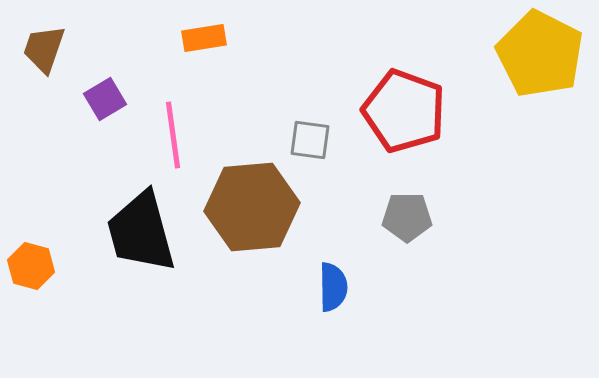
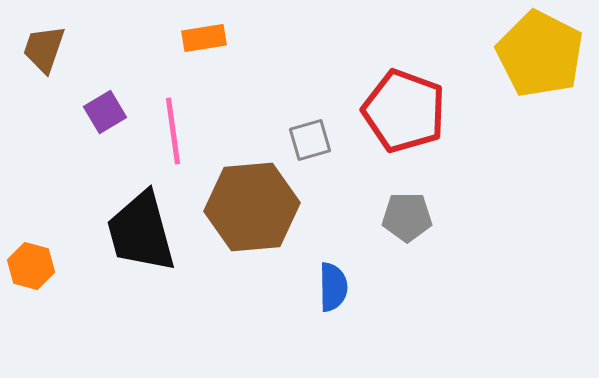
purple square: moved 13 px down
pink line: moved 4 px up
gray square: rotated 24 degrees counterclockwise
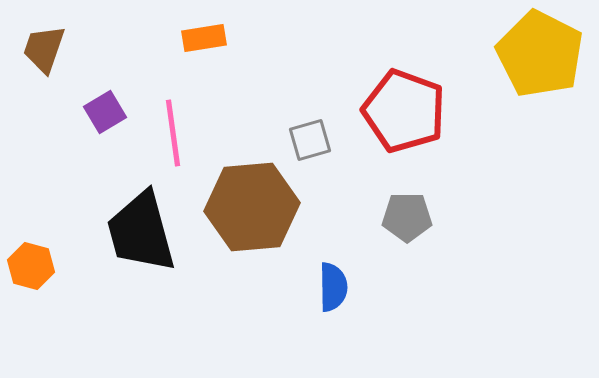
pink line: moved 2 px down
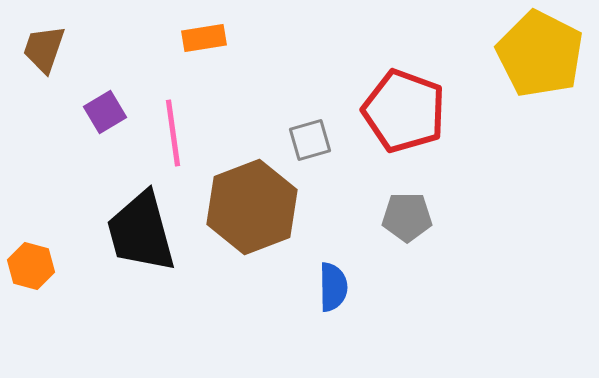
brown hexagon: rotated 16 degrees counterclockwise
